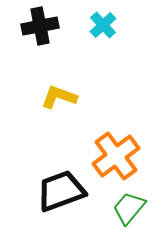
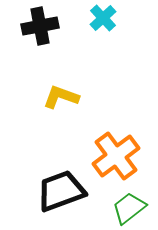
cyan cross: moved 7 px up
yellow L-shape: moved 2 px right
green trapezoid: rotated 12 degrees clockwise
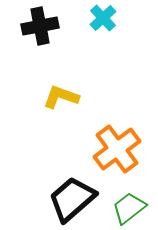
orange cross: moved 1 px right, 7 px up
black trapezoid: moved 11 px right, 8 px down; rotated 21 degrees counterclockwise
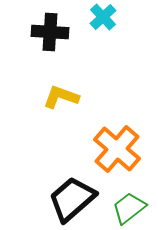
cyan cross: moved 1 px up
black cross: moved 10 px right, 6 px down; rotated 15 degrees clockwise
orange cross: rotated 12 degrees counterclockwise
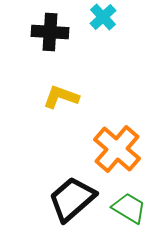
green trapezoid: rotated 69 degrees clockwise
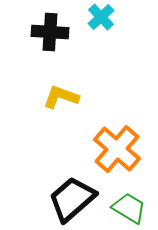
cyan cross: moved 2 px left
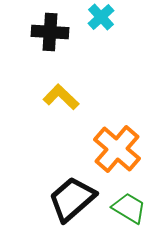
yellow L-shape: rotated 24 degrees clockwise
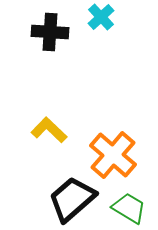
yellow L-shape: moved 12 px left, 33 px down
orange cross: moved 4 px left, 6 px down
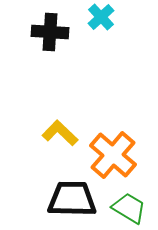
yellow L-shape: moved 11 px right, 3 px down
black trapezoid: rotated 42 degrees clockwise
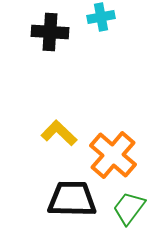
cyan cross: rotated 32 degrees clockwise
yellow L-shape: moved 1 px left
green trapezoid: rotated 84 degrees counterclockwise
